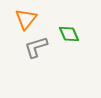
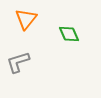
gray L-shape: moved 18 px left, 15 px down
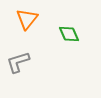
orange triangle: moved 1 px right
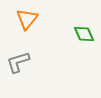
green diamond: moved 15 px right
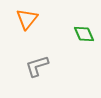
gray L-shape: moved 19 px right, 4 px down
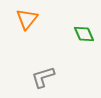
gray L-shape: moved 6 px right, 11 px down
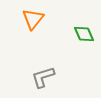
orange triangle: moved 6 px right
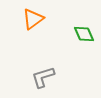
orange triangle: rotated 15 degrees clockwise
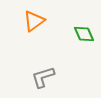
orange triangle: moved 1 px right, 2 px down
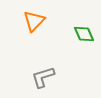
orange triangle: rotated 10 degrees counterclockwise
